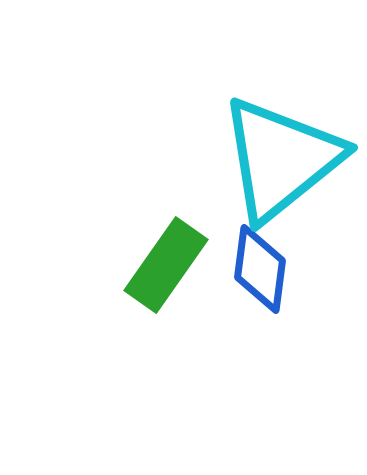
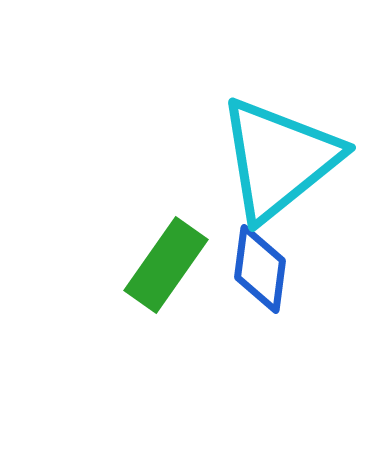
cyan triangle: moved 2 px left
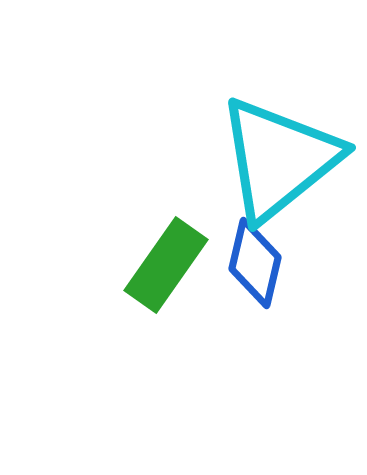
blue diamond: moved 5 px left, 6 px up; rotated 6 degrees clockwise
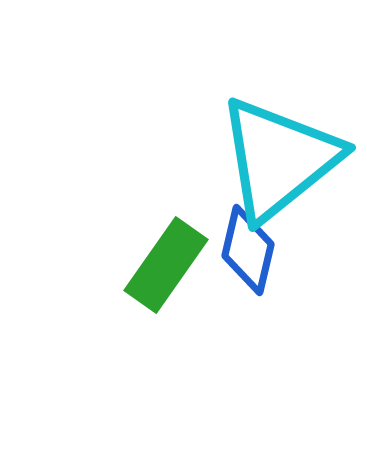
blue diamond: moved 7 px left, 13 px up
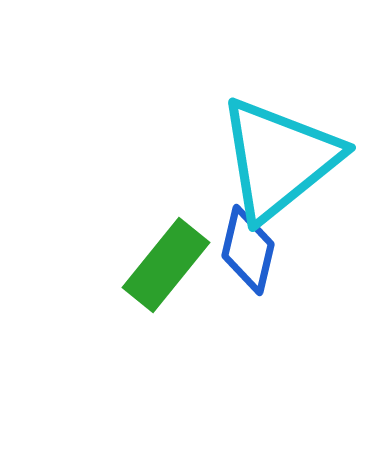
green rectangle: rotated 4 degrees clockwise
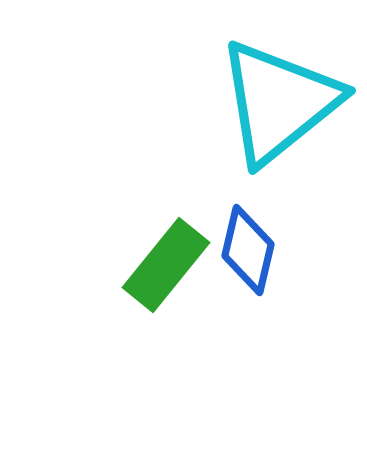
cyan triangle: moved 57 px up
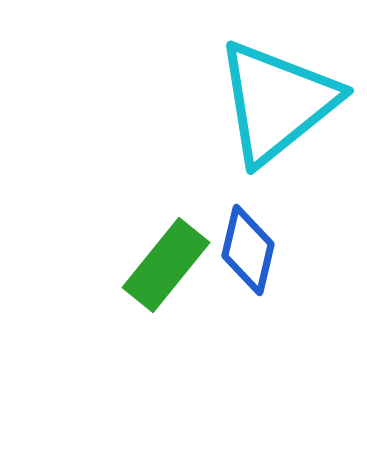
cyan triangle: moved 2 px left
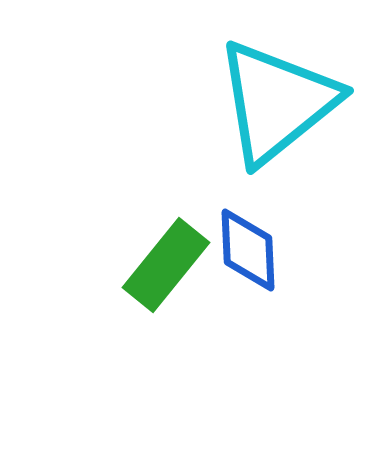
blue diamond: rotated 16 degrees counterclockwise
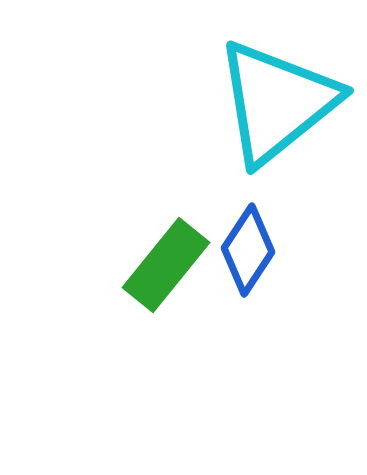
blue diamond: rotated 36 degrees clockwise
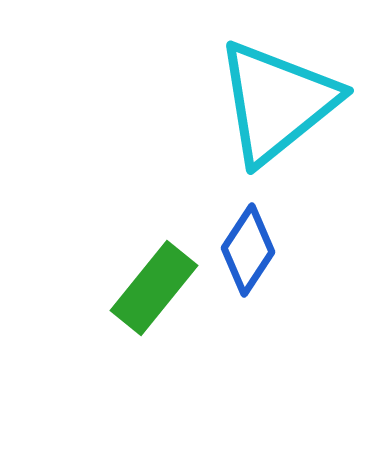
green rectangle: moved 12 px left, 23 px down
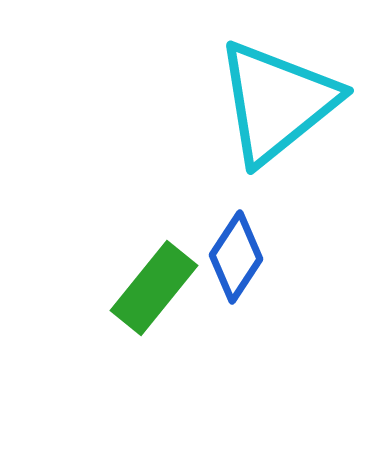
blue diamond: moved 12 px left, 7 px down
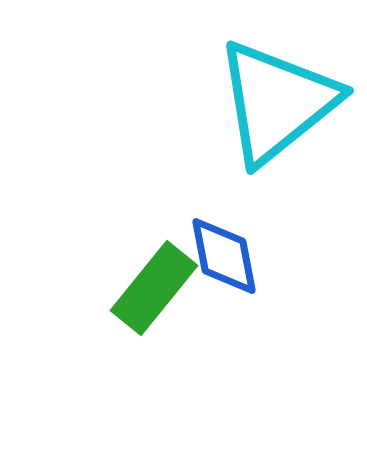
blue diamond: moved 12 px left, 1 px up; rotated 44 degrees counterclockwise
